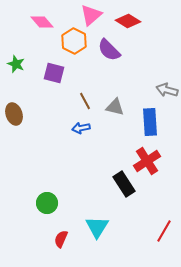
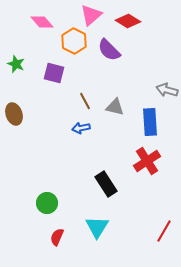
black rectangle: moved 18 px left
red semicircle: moved 4 px left, 2 px up
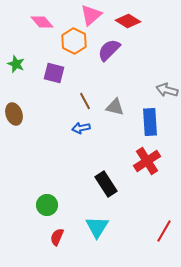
purple semicircle: rotated 90 degrees clockwise
green circle: moved 2 px down
